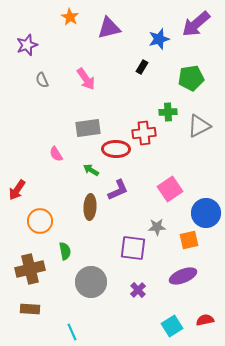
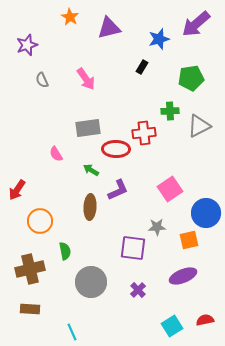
green cross: moved 2 px right, 1 px up
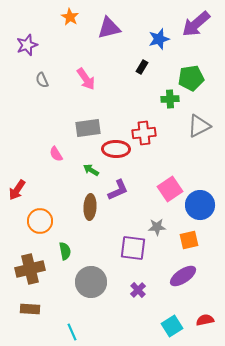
green cross: moved 12 px up
blue circle: moved 6 px left, 8 px up
purple ellipse: rotated 12 degrees counterclockwise
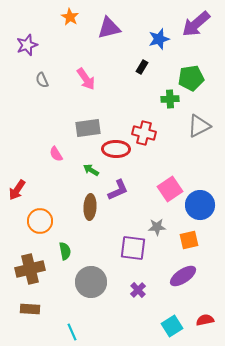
red cross: rotated 20 degrees clockwise
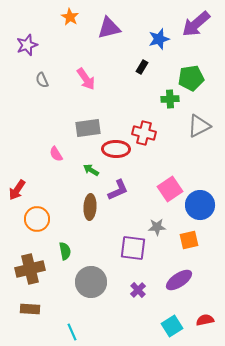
orange circle: moved 3 px left, 2 px up
purple ellipse: moved 4 px left, 4 px down
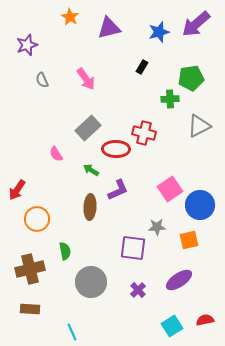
blue star: moved 7 px up
gray rectangle: rotated 35 degrees counterclockwise
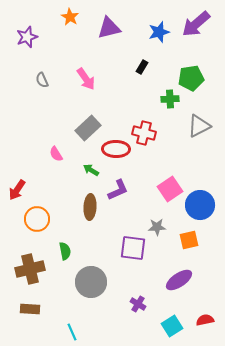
purple star: moved 8 px up
purple cross: moved 14 px down; rotated 14 degrees counterclockwise
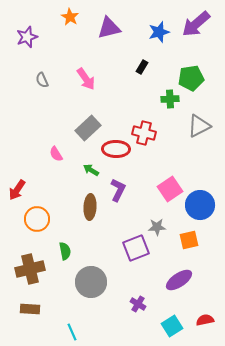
purple L-shape: rotated 40 degrees counterclockwise
purple square: moved 3 px right; rotated 28 degrees counterclockwise
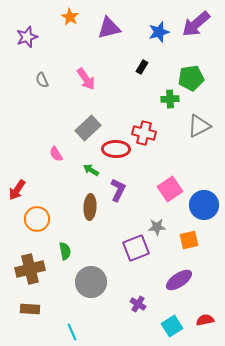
blue circle: moved 4 px right
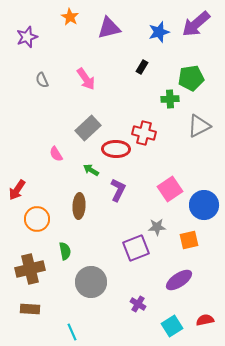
brown ellipse: moved 11 px left, 1 px up
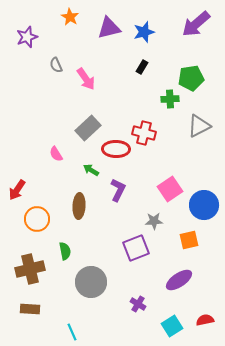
blue star: moved 15 px left
gray semicircle: moved 14 px right, 15 px up
gray star: moved 3 px left, 6 px up
